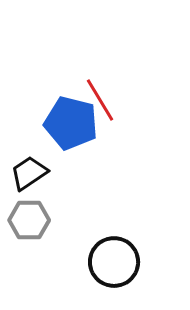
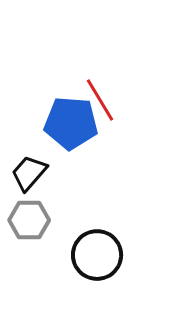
blue pentagon: rotated 10 degrees counterclockwise
black trapezoid: rotated 15 degrees counterclockwise
black circle: moved 17 px left, 7 px up
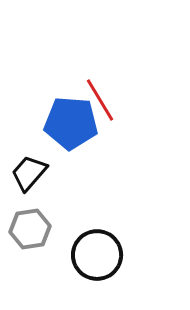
gray hexagon: moved 1 px right, 9 px down; rotated 9 degrees counterclockwise
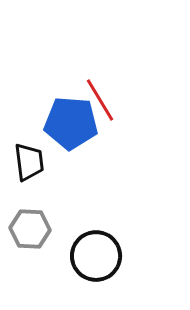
black trapezoid: moved 11 px up; rotated 132 degrees clockwise
gray hexagon: rotated 12 degrees clockwise
black circle: moved 1 px left, 1 px down
